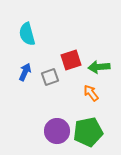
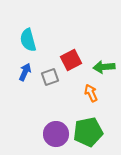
cyan semicircle: moved 1 px right, 6 px down
red square: rotated 10 degrees counterclockwise
green arrow: moved 5 px right
orange arrow: rotated 12 degrees clockwise
purple circle: moved 1 px left, 3 px down
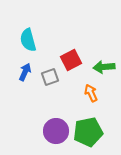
purple circle: moved 3 px up
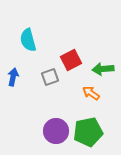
green arrow: moved 1 px left, 2 px down
blue arrow: moved 12 px left, 5 px down; rotated 12 degrees counterclockwise
orange arrow: rotated 30 degrees counterclockwise
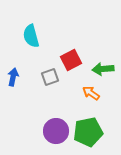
cyan semicircle: moved 3 px right, 4 px up
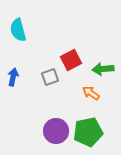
cyan semicircle: moved 13 px left, 6 px up
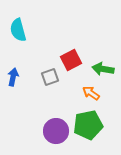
green arrow: rotated 15 degrees clockwise
green pentagon: moved 7 px up
